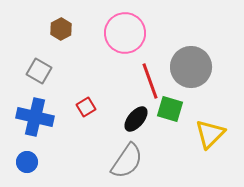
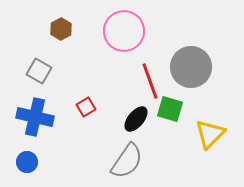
pink circle: moved 1 px left, 2 px up
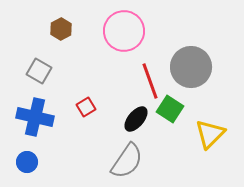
green square: rotated 16 degrees clockwise
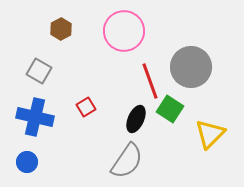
black ellipse: rotated 16 degrees counterclockwise
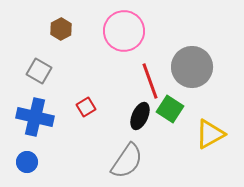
gray circle: moved 1 px right
black ellipse: moved 4 px right, 3 px up
yellow triangle: rotated 16 degrees clockwise
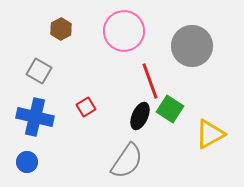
gray circle: moved 21 px up
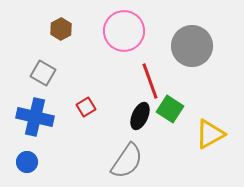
gray square: moved 4 px right, 2 px down
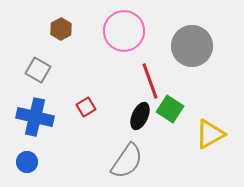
gray square: moved 5 px left, 3 px up
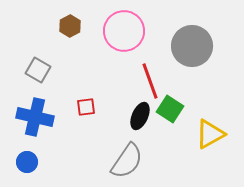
brown hexagon: moved 9 px right, 3 px up
red square: rotated 24 degrees clockwise
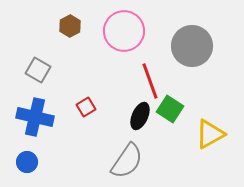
red square: rotated 24 degrees counterclockwise
